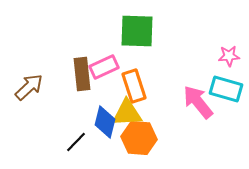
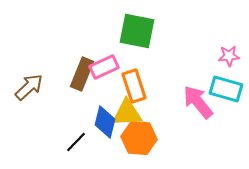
green square: rotated 9 degrees clockwise
brown rectangle: rotated 28 degrees clockwise
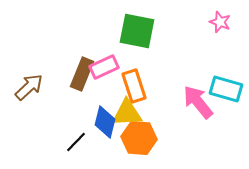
pink star: moved 9 px left, 34 px up; rotated 25 degrees clockwise
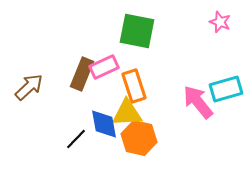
cyan rectangle: rotated 32 degrees counterclockwise
blue diamond: moved 1 px left, 2 px down; rotated 24 degrees counterclockwise
orange hexagon: rotated 8 degrees clockwise
black line: moved 3 px up
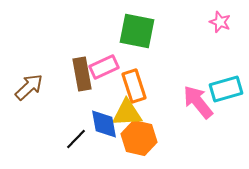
brown rectangle: rotated 32 degrees counterclockwise
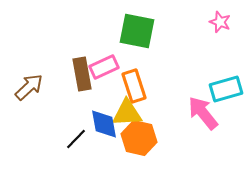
pink arrow: moved 5 px right, 11 px down
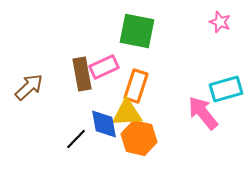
orange rectangle: moved 2 px right; rotated 36 degrees clockwise
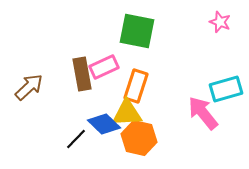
blue diamond: rotated 36 degrees counterclockwise
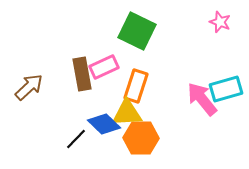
green square: rotated 15 degrees clockwise
pink arrow: moved 1 px left, 14 px up
orange hexagon: moved 2 px right; rotated 12 degrees counterclockwise
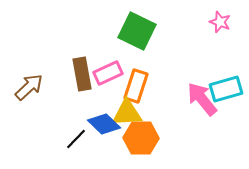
pink rectangle: moved 4 px right, 6 px down
